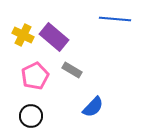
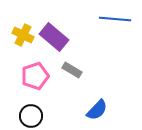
pink pentagon: rotated 8 degrees clockwise
blue semicircle: moved 4 px right, 3 px down
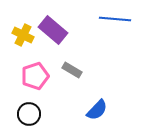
purple rectangle: moved 1 px left, 7 px up
black circle: moved 2 px left, 2 px up
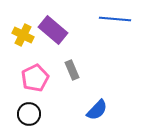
gray rectangle: rotated 36 degrees clockwise
pink pentagon: moved 2 px down; rotated 8 degrees counterclockwise
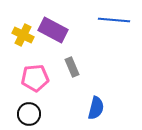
blue line: moved 1 px left, 1 px down
purple rectangle: rotated 12 degrees counterclockwise
gray rectangle: moved 3 px up
pink pentagon: rotated 20 degrees clockwise
blue semicircle: moved 1 px left, 2 px up; rotated 30 degrees counterclockwise
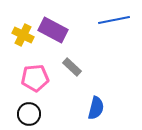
blue line: rotated 16 degrees counterclockwise
gray rectangle: rotated 24 degrees counterclockwise
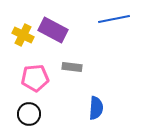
blue line: moved 1 px up
gray rectangle: rotated 36 degrees counterclockwise
blue semicircle: rotated 10 degrees counterclockwise
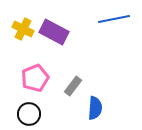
purple rectangle: moved 1 px right, 2 px down
yellow cross: moved 6 px up
gray rectangle: moved 1 px right, 19 px down; rotated 60 degrees counterclockwise
pink pentagon: rotated 16 degrees counterclockwise
blue semicircle: moved 1 px left
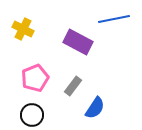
purple rectangle: moved 24 px right, 10 px down
blue semicircle: rotated 30 degrees clockwise
black circle: moved 3 px right, 1 px down
